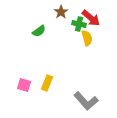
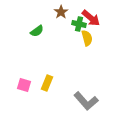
green semicircle: moved 2 px left
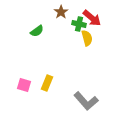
red arrow: moved 1 px right
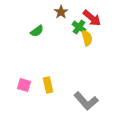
green cross: moved 3 px down; rotated 24 degrees clockwise
yellow rectangle: moved 1 px right, 2 px down; rotated 35 degrees counterclockwise
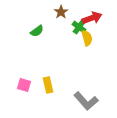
red arrow: rotated 60 degrees counterclockwise
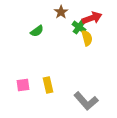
pink square: moved 1 px left; rotated 24 degrees counterclockwise
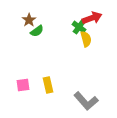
brown star: moved 32 px left, 8 px down
yellow semicircle: moved 1 px left, 1 px down
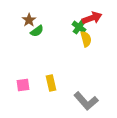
yellow rectangle: moved 3 px right, 2 px up
